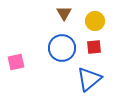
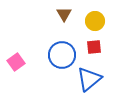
brown triangle: moved 1 px down
blue circle: moved 7 px down
pink square: rotated 24 degrees counterclockwise
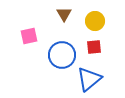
pink square: moved 13 px right, 26 px up; rotated 24 degrees clockwise
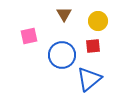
yellow circle: moved 3 px right
red square: moved 1 px left, 1 px up
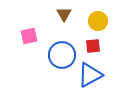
blue triangle: moved 1 px right, 4 px up; rotated 12 degrees clockwise
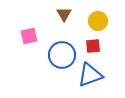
blue triangle: rotated 8 degrees clockwise
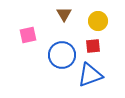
pink square: moved 1 px left, 1 px up
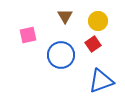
brown triangle: moved 1 px right, 2 px down
red square: moved 2 px up; rotated 28 degrees counterclockwise
blue circle: moved 1 px left
blue triangle: moved 11 px right, 6 px down
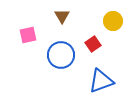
brown triangle: moved 3 px left
yellow circle: moved 15 px right
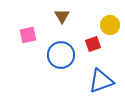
yellow circle: moved 3 px left, 4 px down
red square: rotated 14 degrees clockwise
